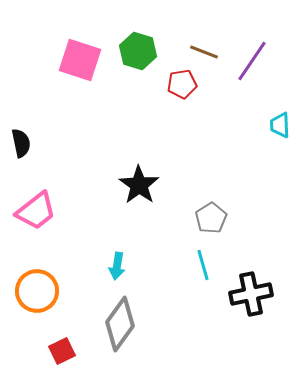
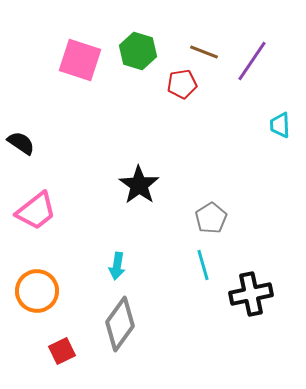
black semicircle: rotated 44 degrees counterclockwise
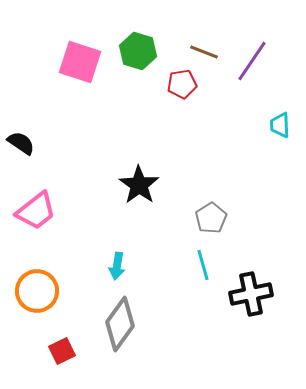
pink square: moved 2 px down
